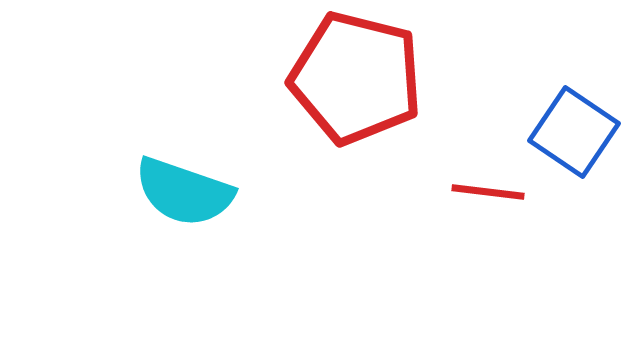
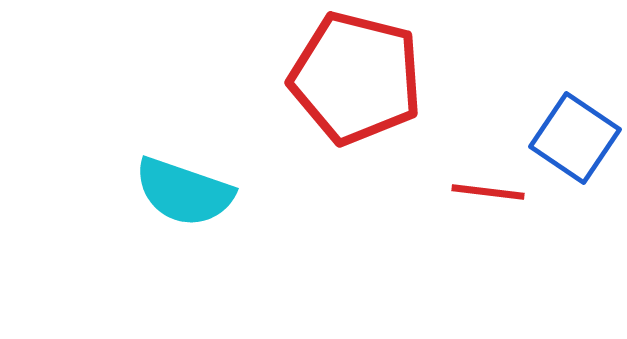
blue square: moved 1 px right, 6 px down
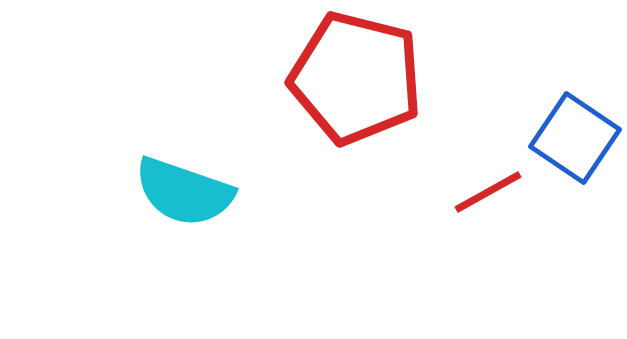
red line: rotated 36 degrees counterclockwise
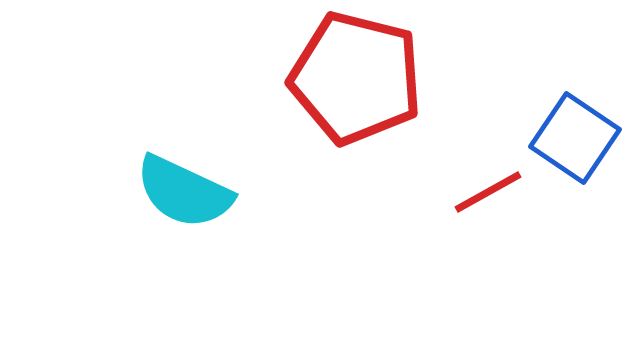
cyan semicircle: rotated 6 degrees clockwise
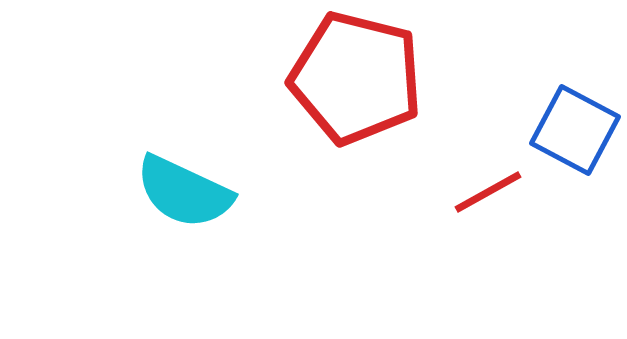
blue square: moved 8 px up; rotated 6 degrees counterclockwise
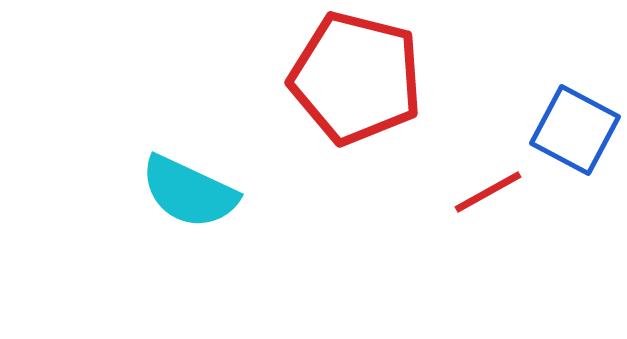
cyan semicircle: moved 5 px right
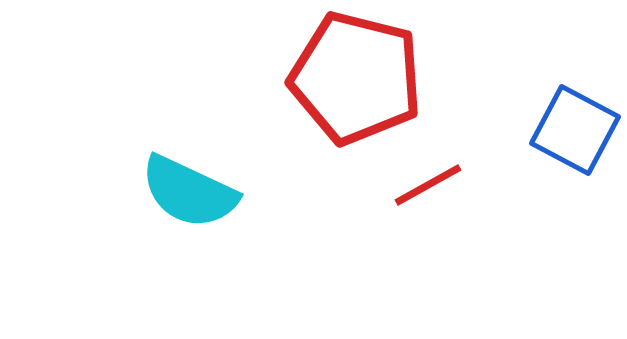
red line: moved 60 px left, 7 px up
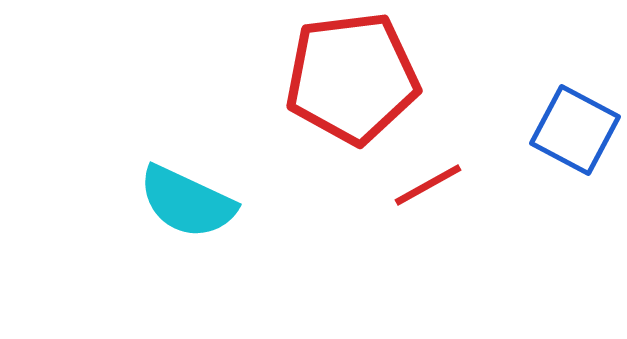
red pentagon: moved 4 px left; rotated 21 degrees counterclockwise
cyan semicircle: moved 2 px left, 10 px down
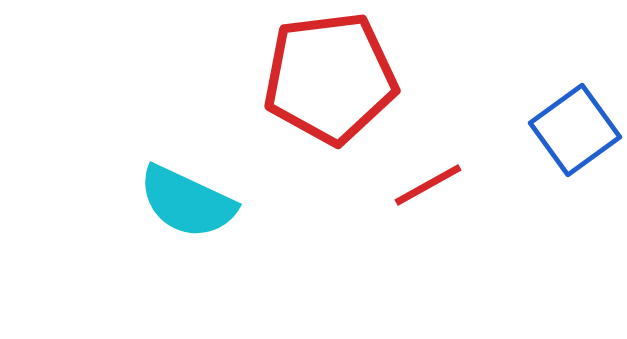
red pentagon: moved 22 px left
blue square: rotated 26 degrees clockwise
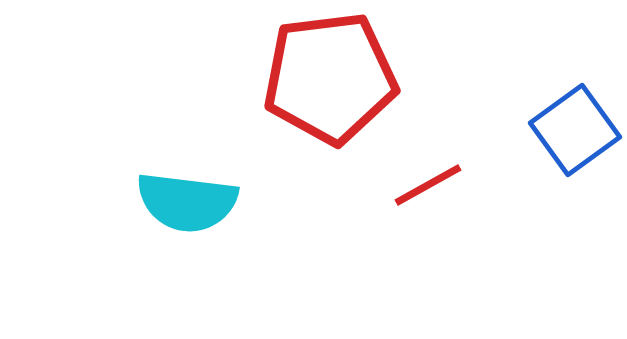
cyan semicircle: rotated 18 degrees counterclockwise
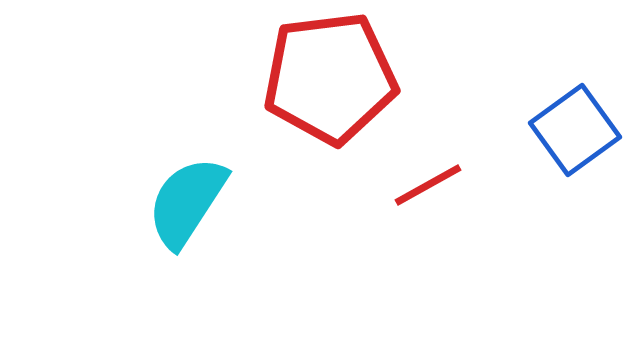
cyan semicircle: rotated 116 degrees clockwise
